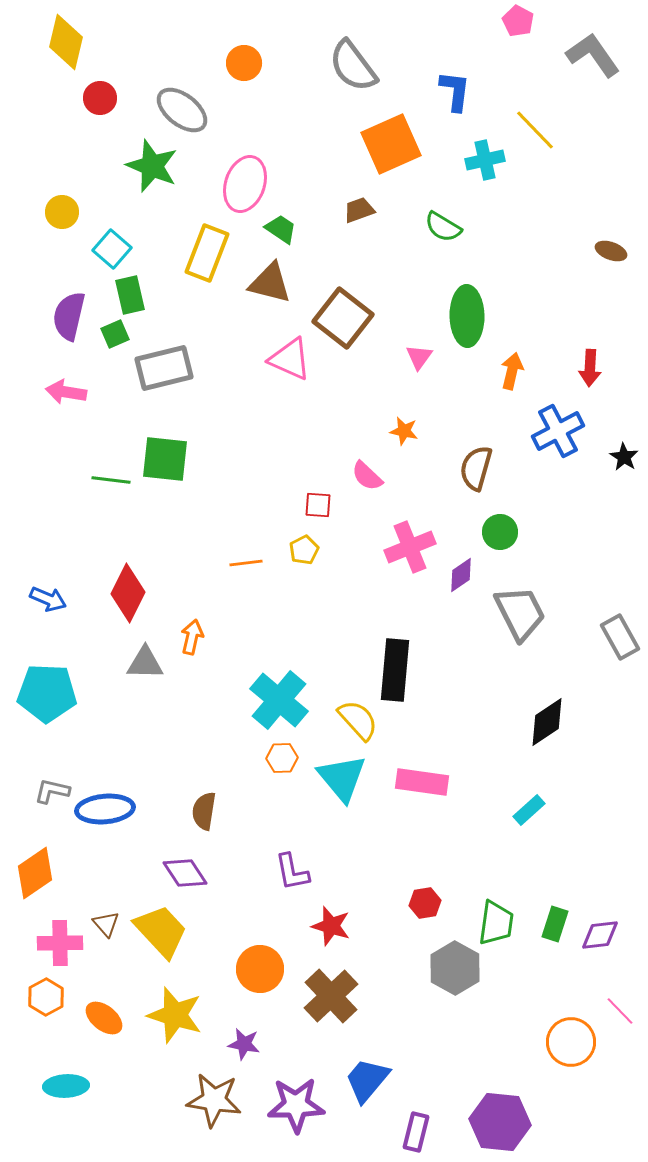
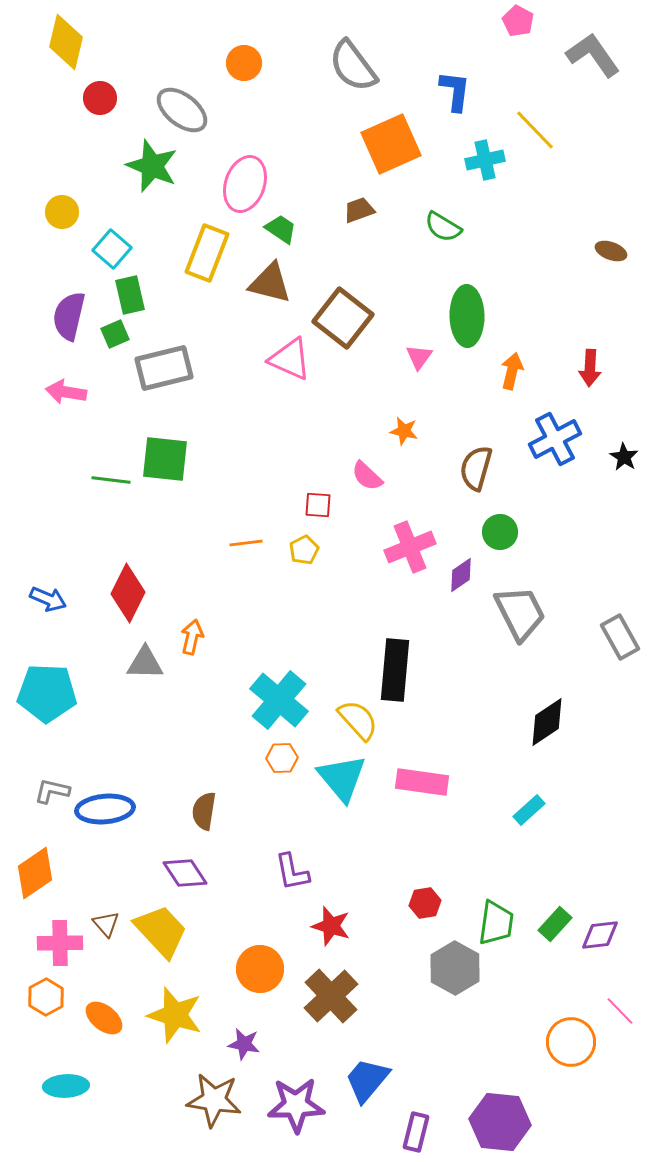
blue cross at (558, 431): moved 3 px left, 8 px down
orange line at (246, 563): moved 20 px up
green rectangle at (555, 924): rotated 24 degrees clockwise
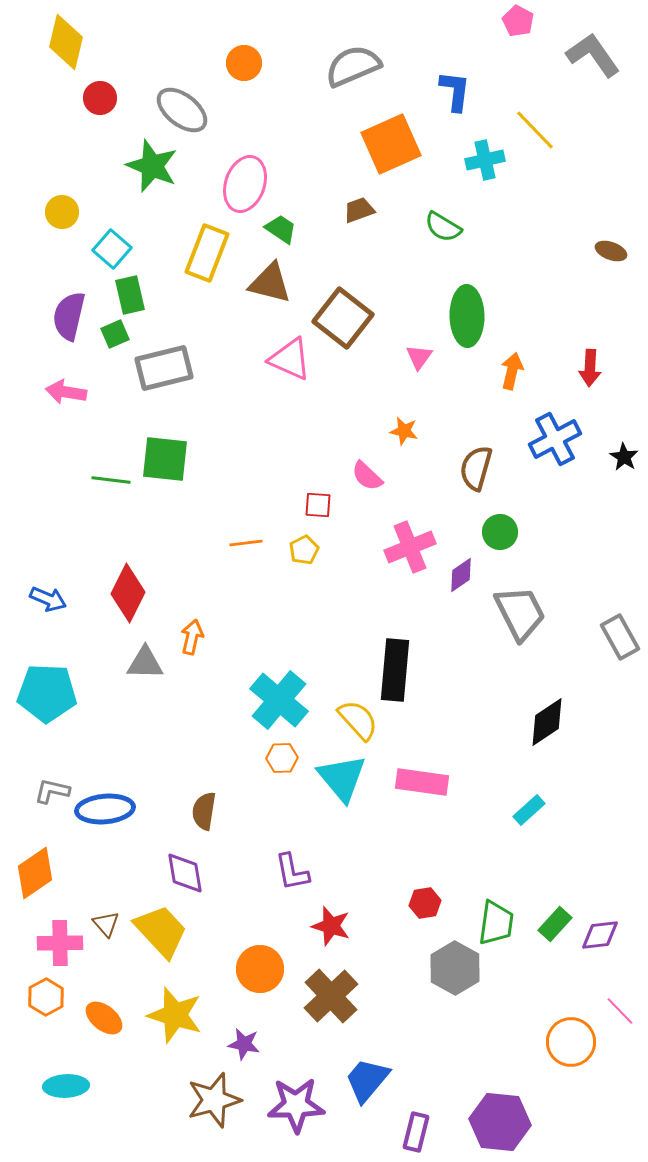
gray semicircle at (353, 66): rotated 104 degrees clockwise
purple diamond at (185, 873): rotated 24 degrees clockwise
brown star at (214, 1100): rotated 24 degrees counterclockwise
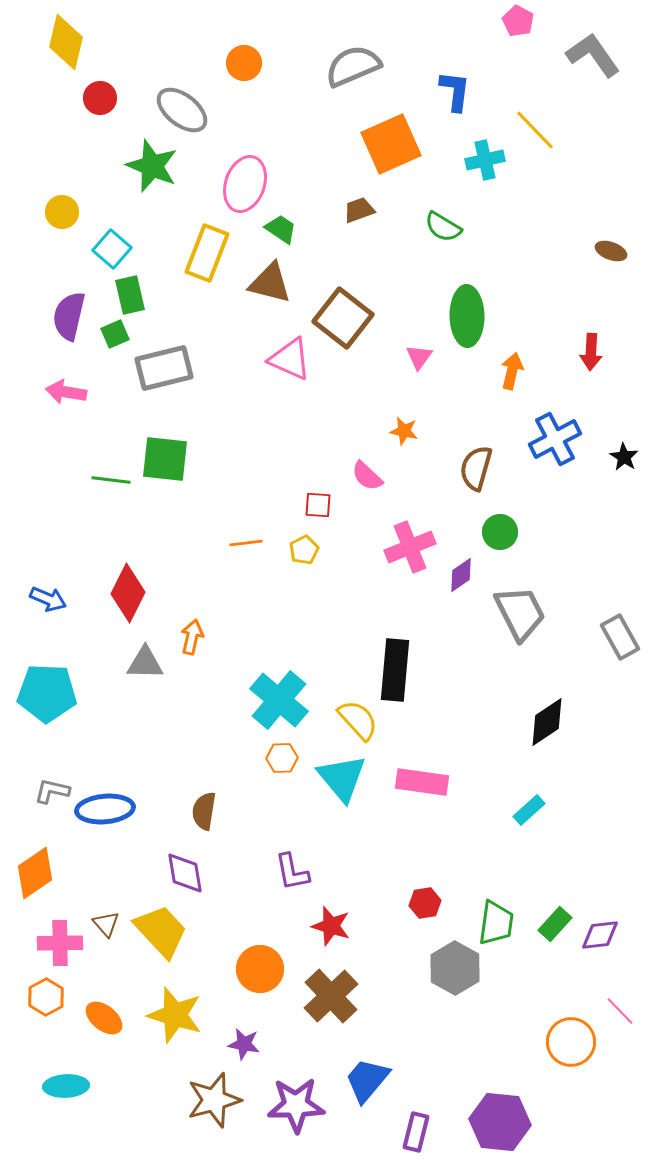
red arrow at (590, 368): moved 1 px right, 16 px up
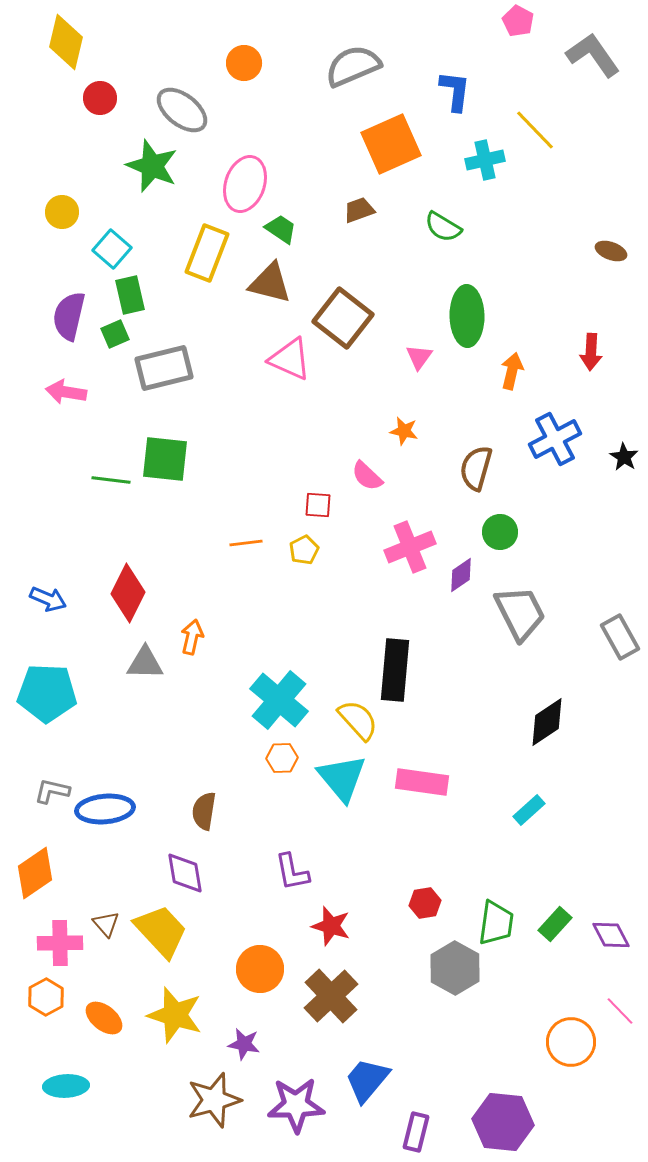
purple diamond at (600, 935): moved 11 px right; rotated 69 degrees clockwise
purple hexagon at (500, 1122): moved 3 px right
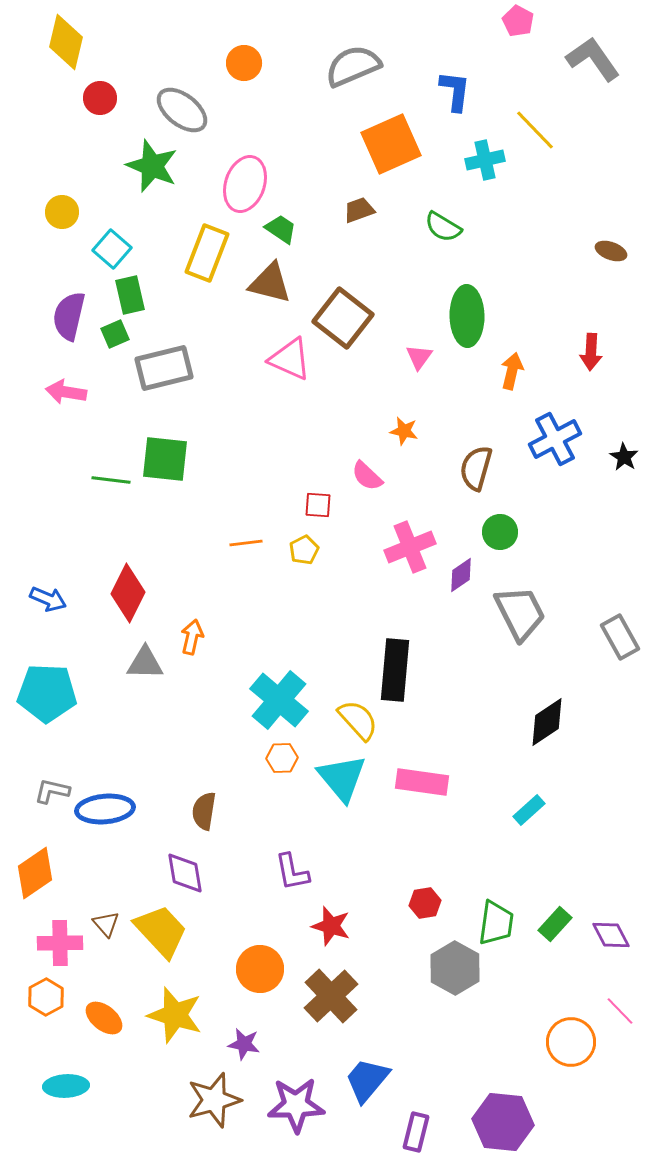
gray L-shape at (593, 55): moved 4 px down
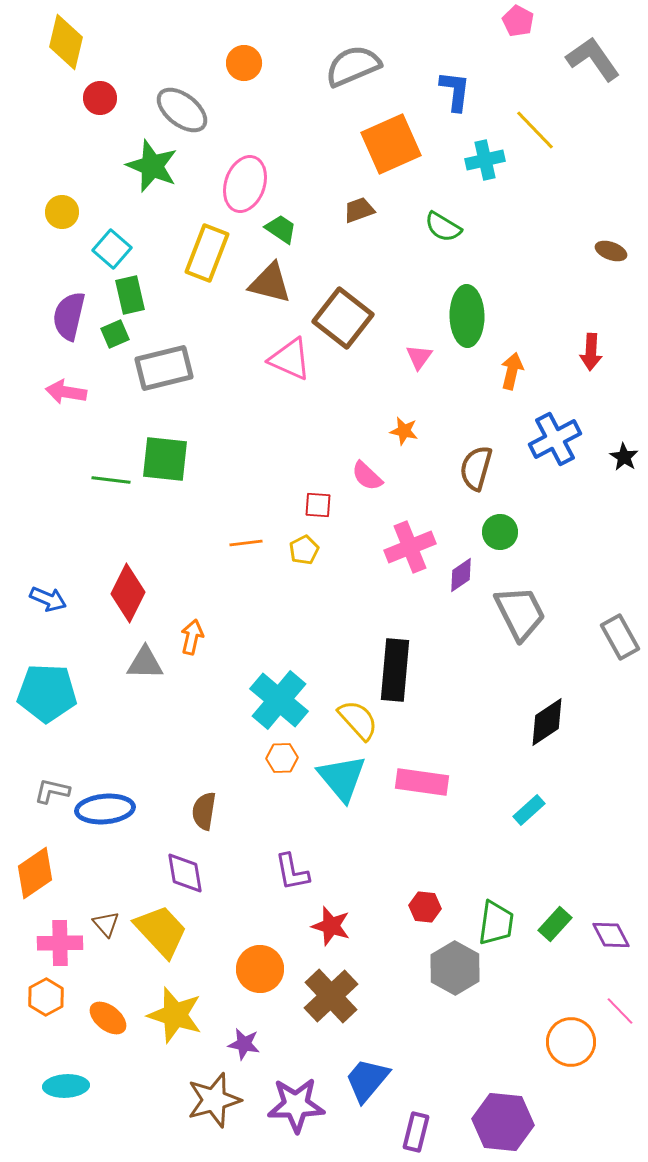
red hexagon at (425, 903): moved 4 px down; rotated 16 degrees clockwise
orange ellipse at (104, 1018): moved 4 px right
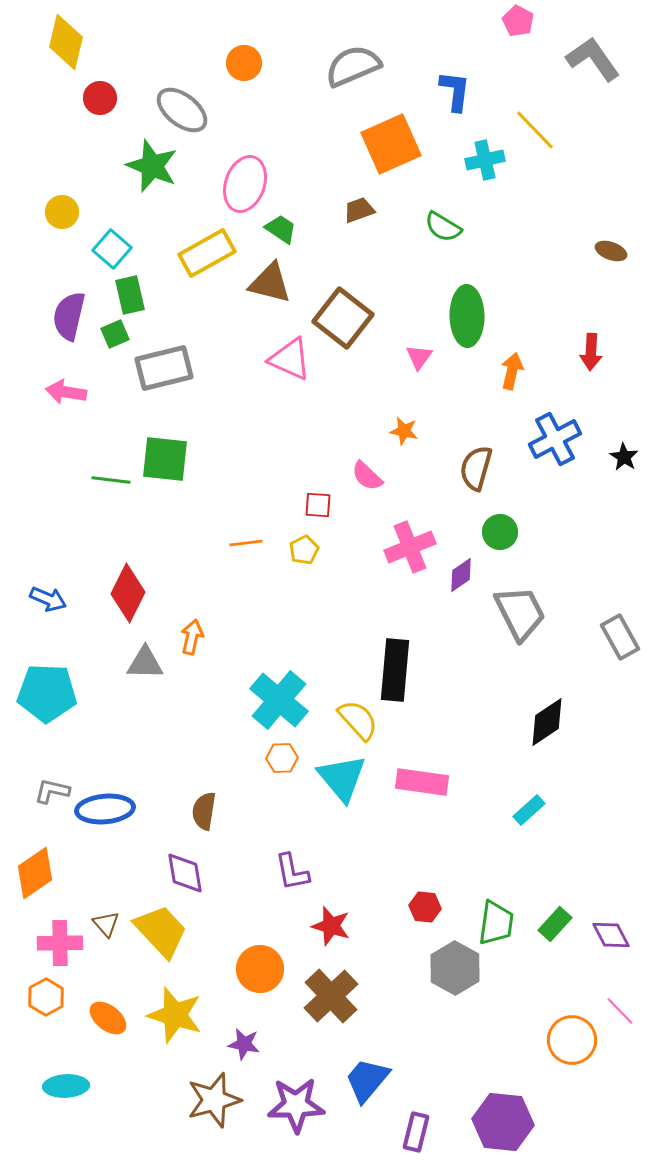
yellow rectangle at (207, 253): rotated 40 degrees clockwise
orange circle at (571, 1042): moved 1 px right, 2 px up
